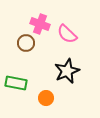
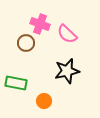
black star: rotated 10 degrees clockwise
orange circle: moved 2 px left, 3 px down
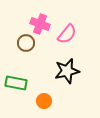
pink semicircle: rotated 95 degrees counterclockwise
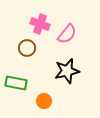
brown circle: moved 1 px right, 5 px down
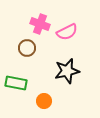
pink semicircle: moved 2 px up; rotated 25 degrees clockwise
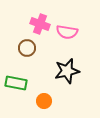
pink semicircle: rotated 35 degrees clockwise
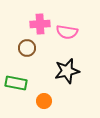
pink cross: rotated 24 degrees counterclockwise
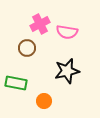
pink cross: rotated 24 degrees counterclockwise
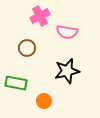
pink cross: moved 8 px up
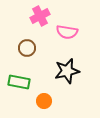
green rectangle: moved 3 px right, 1 px up
